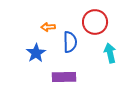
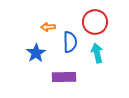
cyan arrow: moved 13 px left
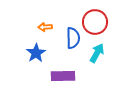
orange arrow: moved 3 px left
blue semicircle: moved 3 px right, 4 px up
cyan arrow: rotated 42 degrees clockwise
purple rectangle: moved 1 px left, 1 px up
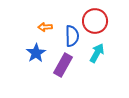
red circle: moved 1 px up
blue semicircle: moved 1 px left, 2 px up
purple rectangle: moved 11 px up; rotated 60 degrees counterclockwise
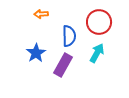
red circle: moved 4 px right, 1 px down
orange arrow: moved 4 px left, 13 px up
blue semicircle: moved 3 px left
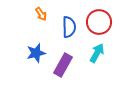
orange arrow: rotated 120 degrees counterclockwise
blue semicircle: moved 9 px up
blue star: rotated 18 degrees clockwise
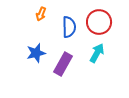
orange arrow: rotated 56 degrees clockwise
purple rectangle: moved 1 px up
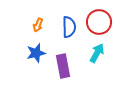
orange arrow: moved 3 px left, 11 px down
purple rectangle: moved 2 px down; rotated 40 degrees counterclockwise
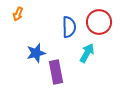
orange arrow: moved 20 px left, 11 px up
cyan arrow: moved 10 px left
purple rectangle: moved 7 px left, 6 px down
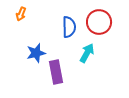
orange arrow: moved 3 px right
